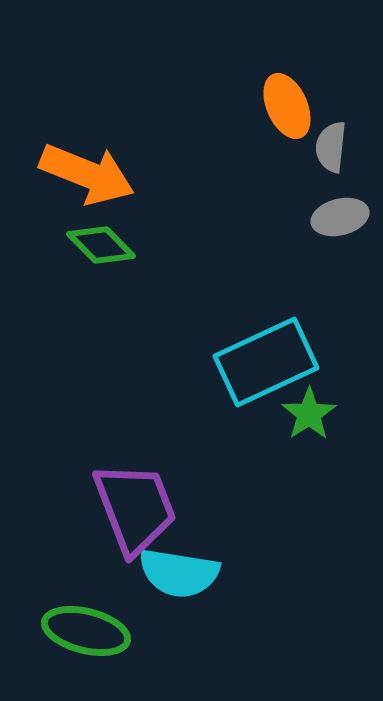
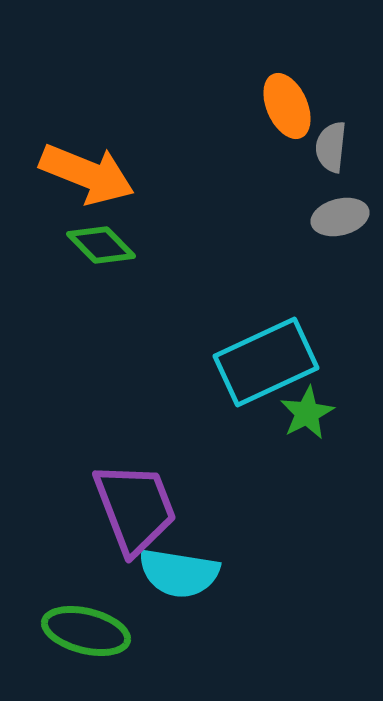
green star: moved 2 px left, 1 px up; rotated 6 degrees clockwise
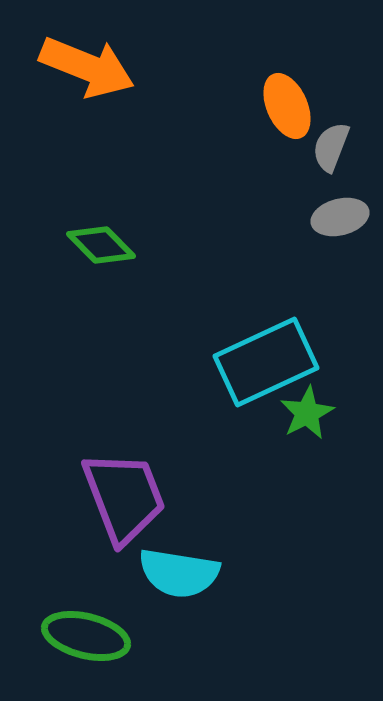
gray semicircle: rotated 15 degrees clockwise
orange arrow: moved 107 px up
purple trapezoid: moved 11 px left, 11 px up
green ellipse: moved 5 px down
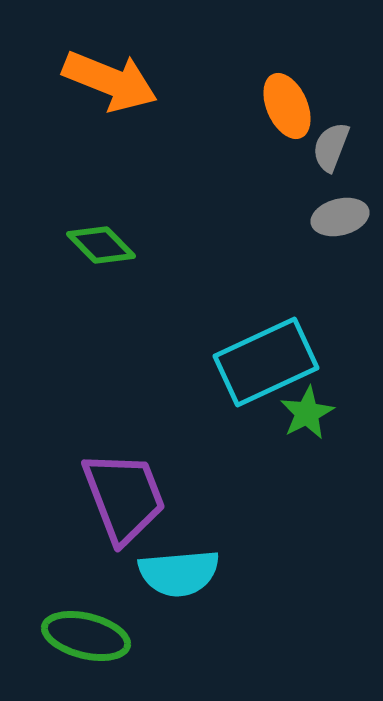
orange arrow: moved 23 px right, 14 px down
cyan semicircle: rotated 14 degrees counterclockwise
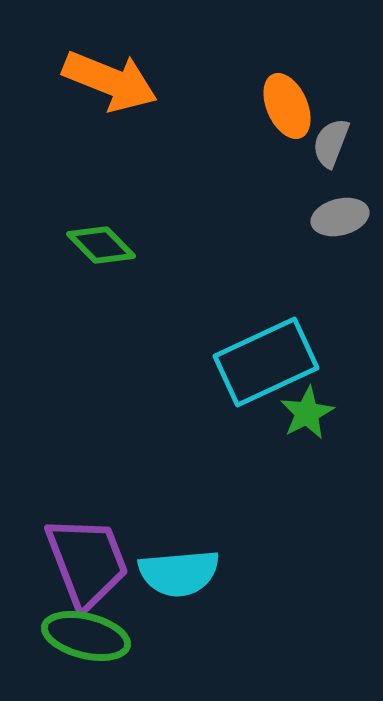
gray semicircle: moved 4 px up
purple trapezoid: moved 37 px left, 65 px down
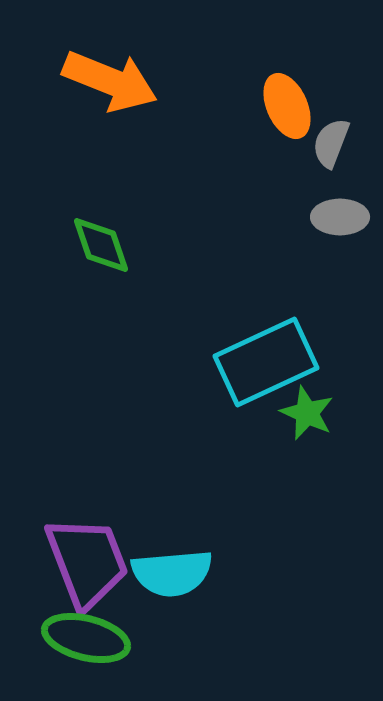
gray ellipse: rotated 14 degrees clockwise
green diamond: rotated 26 degrees clockwise
green star: rotated 20 degrees counterclockwise
cyan semicircle: moved 7 px left
green ellipse: moved 2 px down
